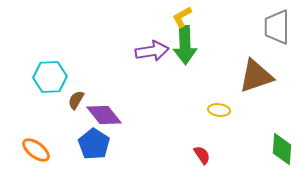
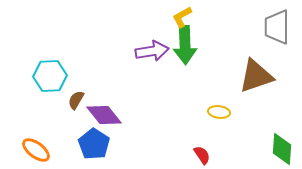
cyan hexagon: moved 1 px up
yellow ellipse: moved 2 px down
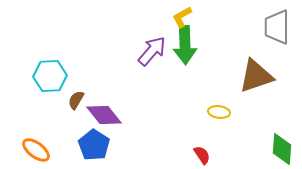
purple arrow: rotated 40 degrees counterclockwise
blue pentagon: moved 1 px down
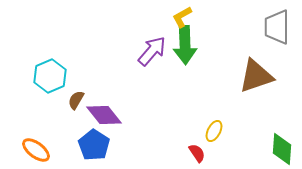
cyan hexagon: rotated 20 degrees counterclockwise
yellow ellipse: moved 5 px left, 19 px down; rotated 70 degrees counterclockwise
red semicircle: moved 5 px left, 2 px up
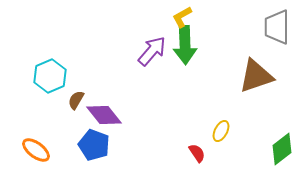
yellow ellipse: moved 7 px right
blue pentagon: rotated 12 degrees counterclockwise
green diamond: rotated 48 degrees clockwise
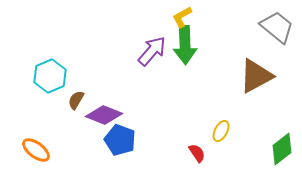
gray trapezoid: rotated 129 degrees clockwise
brown triangle: rotated 9 degrees counterclockwise
purple diamond: rotated 30 degrees counterclockwise
blue pentagon: moved 26 px right, 5 px up
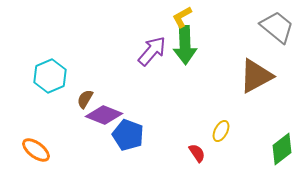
brown semicircle: moved 9 px right, 1 px up
blue pentagon: moved 8 px right, 5 px up
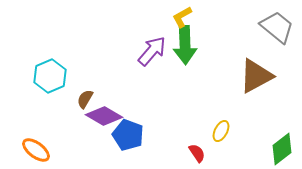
purple diamond: moved 1 px down; rotated 9 degrees clockwise
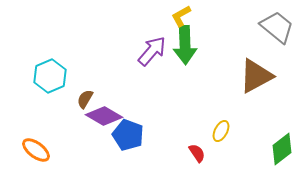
yellow L-shape: moved 1 px left, 1 px up
